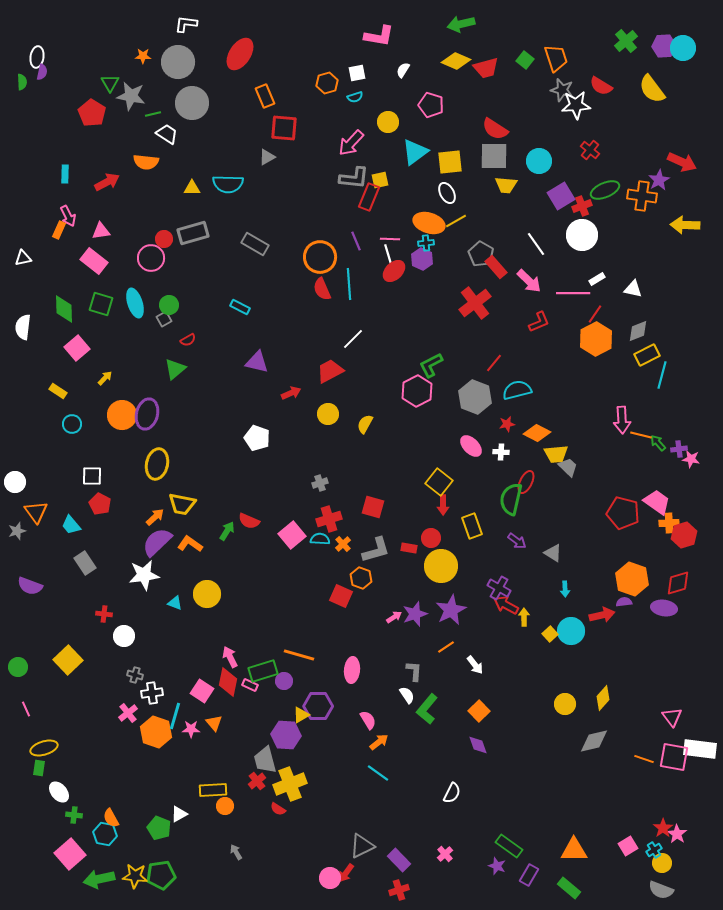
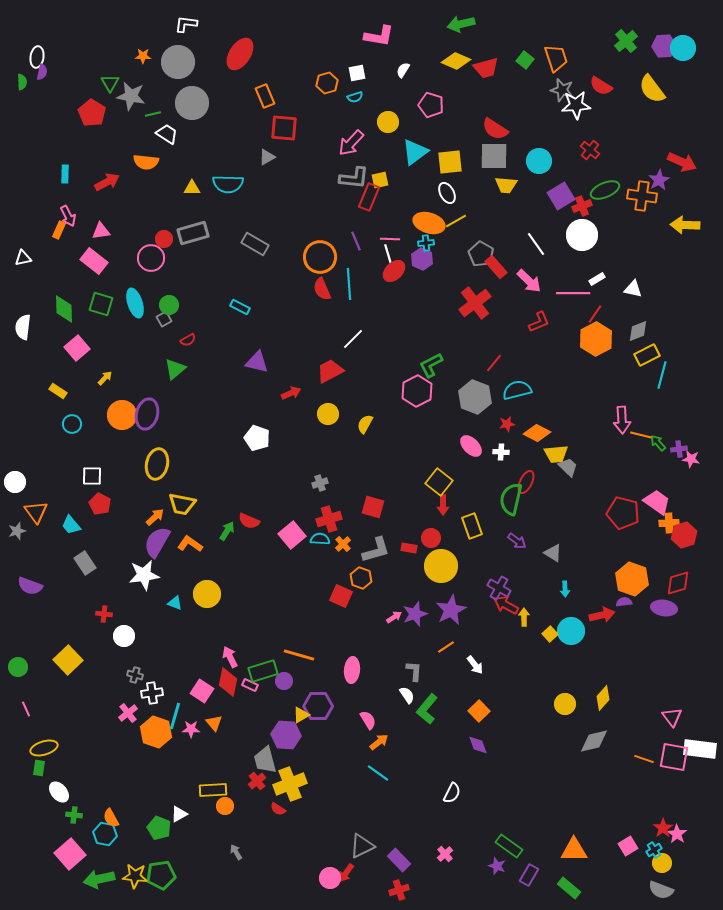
purple semicircle at (157, 542): rotated 16 degrees counterclockwise
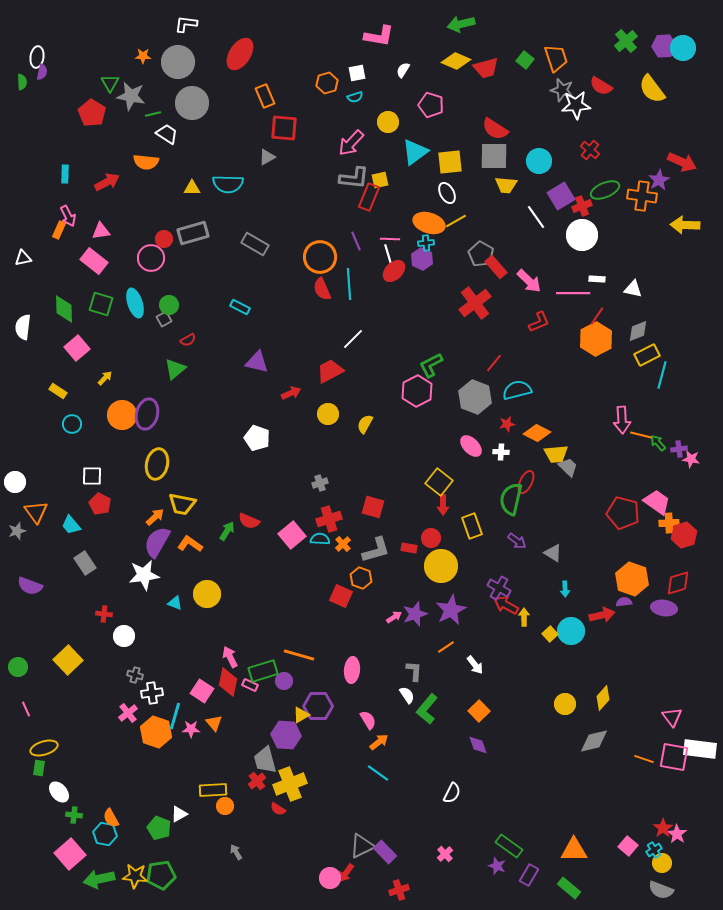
white line at (536, 244): moved 27 px up
white rectangle at (597, 279): rotated 35 degrees clockwise
red line at (595, 314): moved 2 px right, 2 px down
pink square at (628, 846): rotated 18 degrees counterclockwise
purple rectangle at (399, 860): moved 14 px left, 8 px up
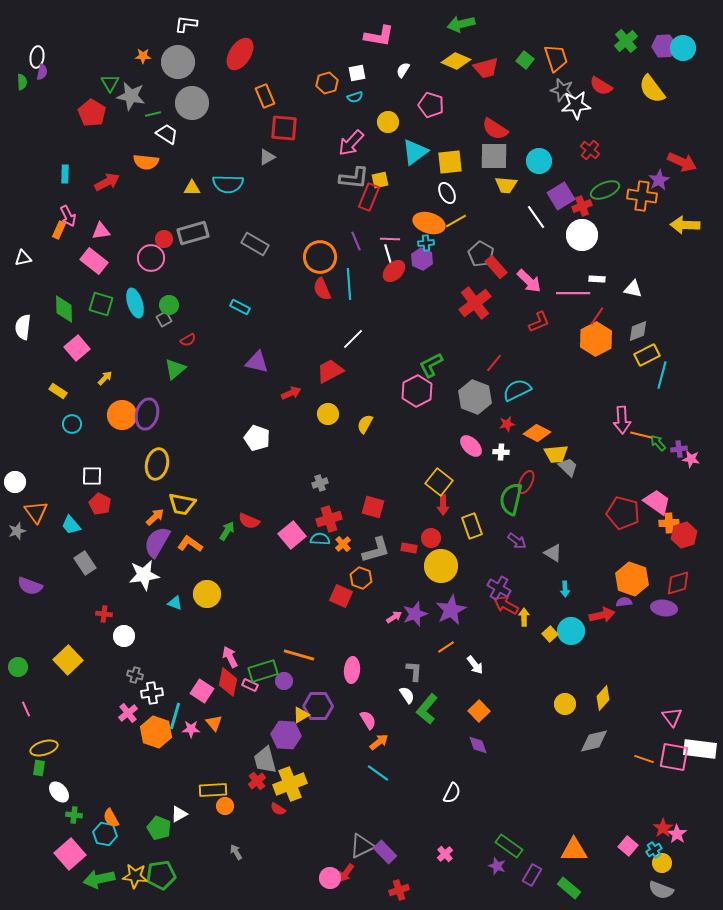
cyan semicircle at (517, 390): rotated 12 degrees counterclockwise
purple rectangle at (529, 875): moved 3 px right
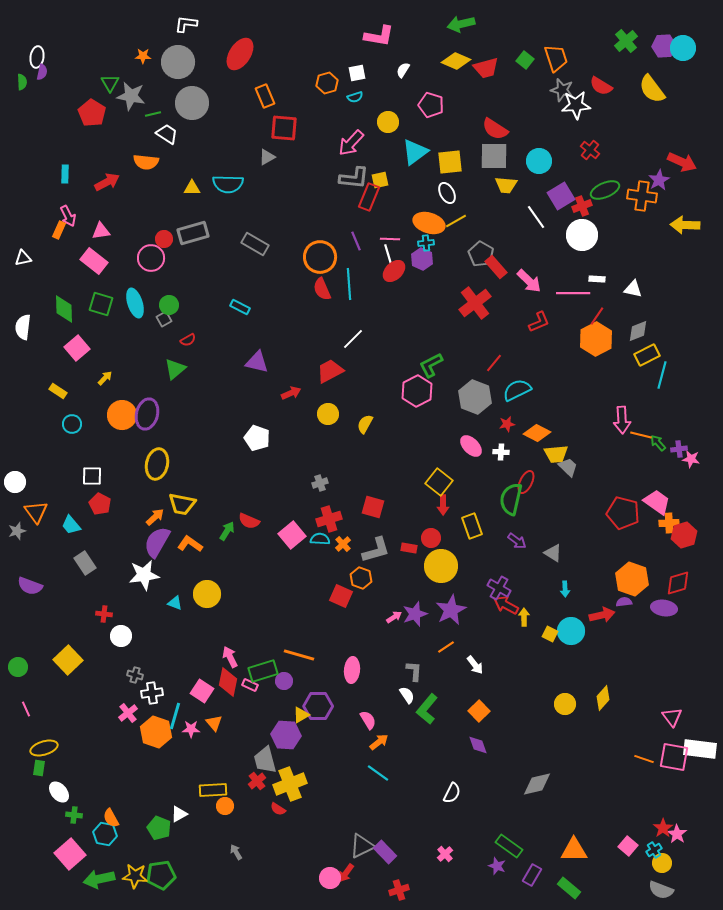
yellow square at (550, 634): rotated 21 degrees counterclockwise
white circle at (124, 636): moved 3 px left
gray diamond at (594, 741): moved 57 px left, 43 px down
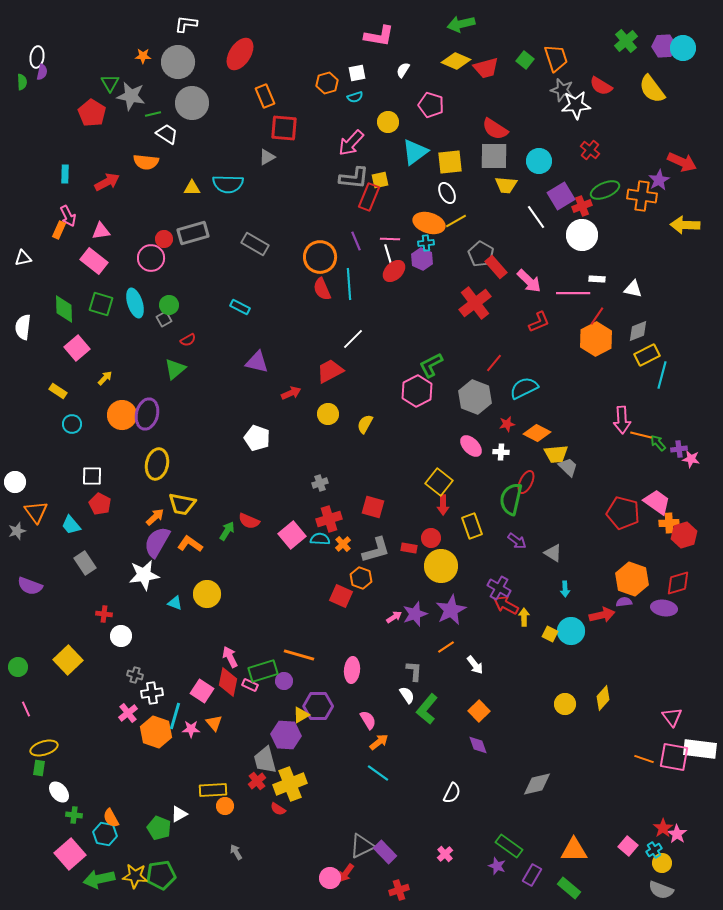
cyan semicircle at (517, 390): moved 7 px right, 2 px up
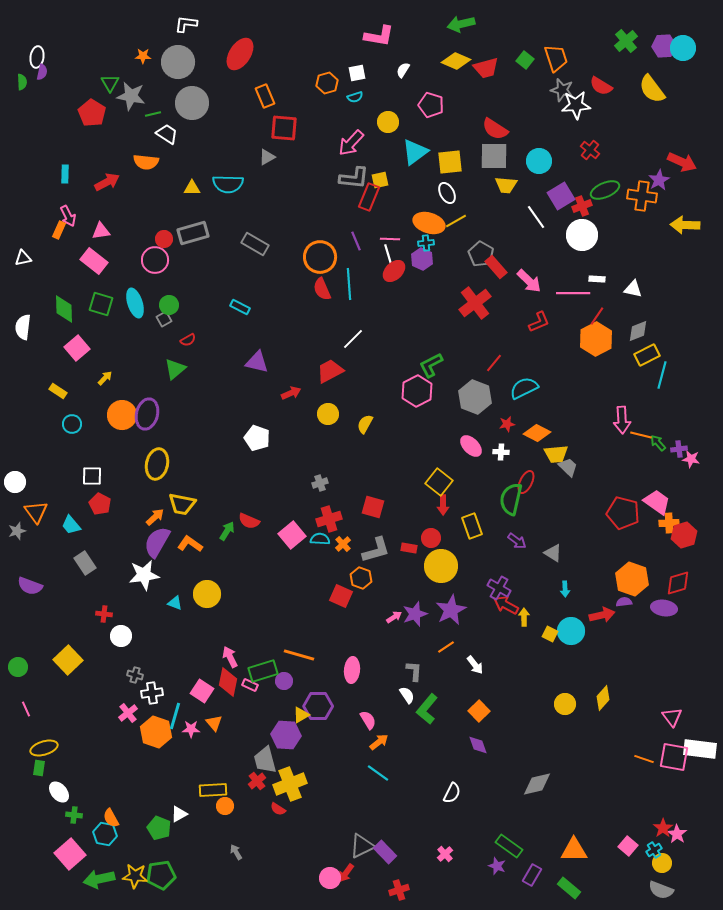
pink circle at (151, 258): moved 4 px right, 2 px down
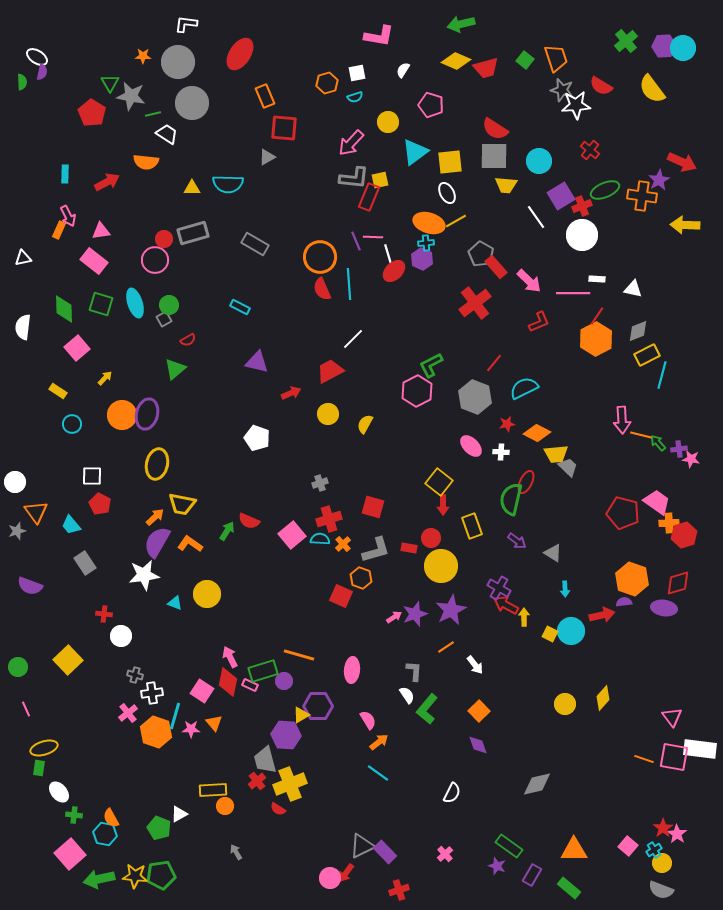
white ellipse at (37, 57): rotated 65 degrees counterclockwise
pink line at (390, 239): moved 17 px left, 2 px up
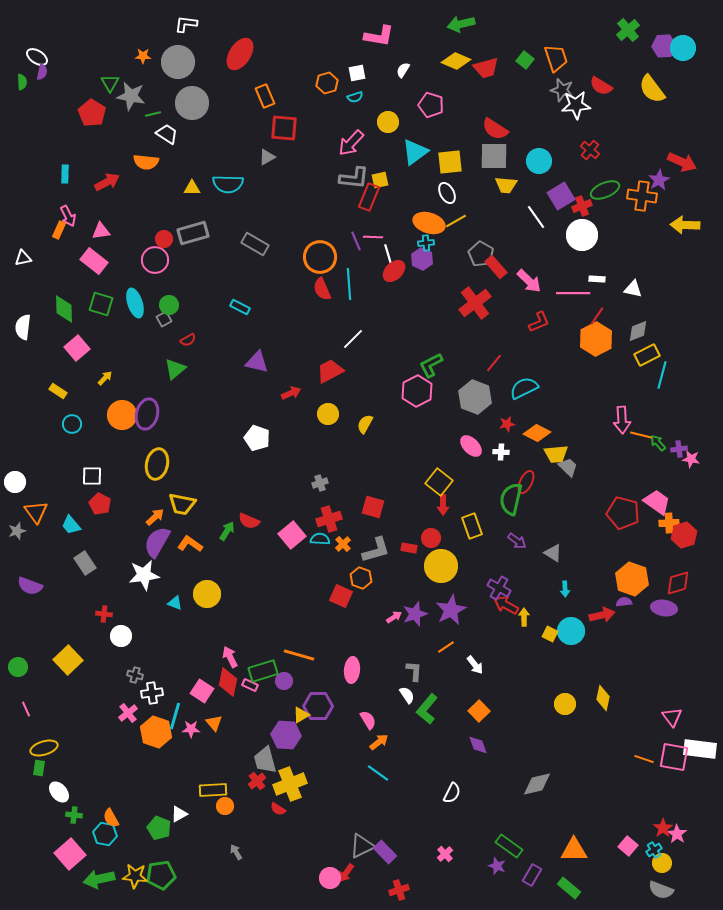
green cross at (626, 41): moved 2 px right, 11 px up
yellow diamond at (603, 698): rotated 30 degrees counterclockwise
